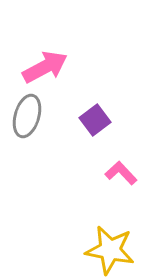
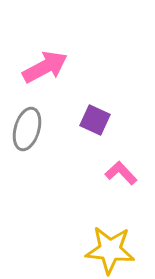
gray ellipse: moved 13 px down
purple square: rotated 28 degrees counterclockwise
yellow star: rotated 6 degrees counterclockwise
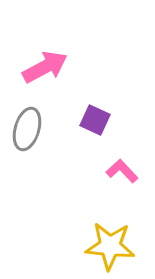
pink L-shape: moved 1 px right, 2 px up
yellow star: moved 4 px up
